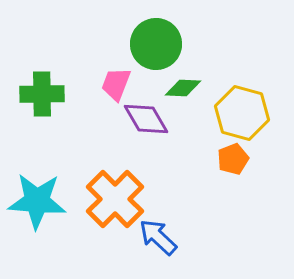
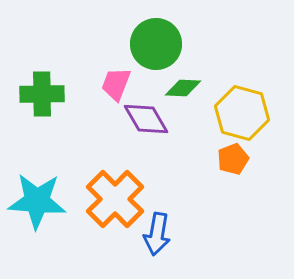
blue arrow: moved 1 px left, 3 px up; rotated 123 degrees counterclockwise
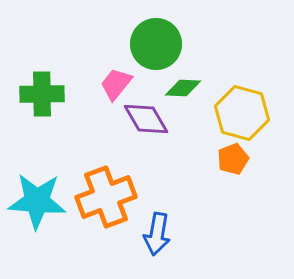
pink trapezoid: rotated 18 degrees clockwise
orange cross: moved 9 px left, 2 px up; rotated 24 degrees clockwise
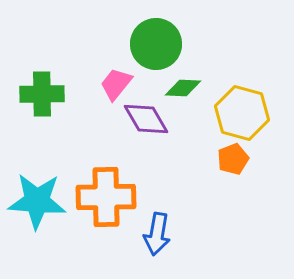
orange cross: rotated 20 degrees clockwise
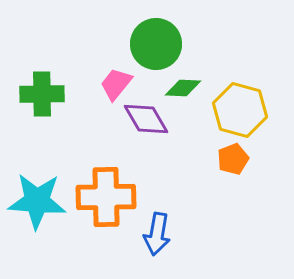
yellow hexagon: moved 2 px left, 3 px up
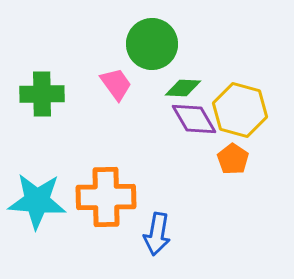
green circle: moved 4 px left
pink trapezoid: rotated 105 degrees clockwise
purple diamond: moved 48 px right
orange pentagon: rotated 16 degrees counterclockwise
